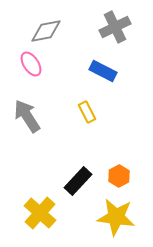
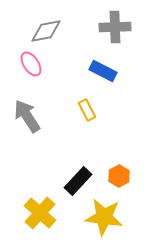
gray cross: rotated 24 degrees clockwise
yellow rectangle: moved 2 px up
yellow star: moved 12 px left
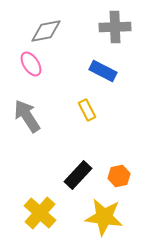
orange hexagon: rotated 15 degrees clockwise
black rectangle: moved 6 px up
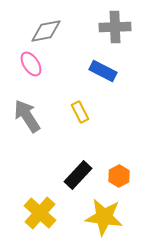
yellow rectangle: moved 7 px left, 2 px down
orange hexagon: rotated 15 degrees counterclockwise
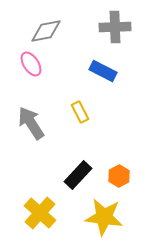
gray arrow: moved 4 px right, 7 px down
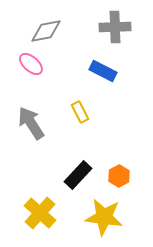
pink ellipse: rotated 15 degrees counterclockwise
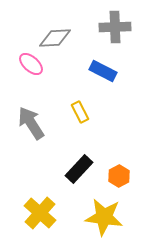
gray diamond: moved 9 px right, 7 px down; rotated 8 degrees clockwise
black rectangle: moved 1 px right, 6 px up
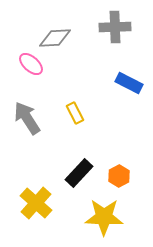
blue rectangle: moved 26 px right, 12 px down
yellow rectangle: moved 5 px left, 1 px down
gray arrow: moved 4 px left, 5 px up
black rectangle: moved 4 px down
yellow cross: moved 4 px left, 10 px up
yellow star: rotated 6 degrees counterclockwise
